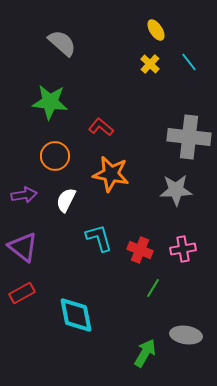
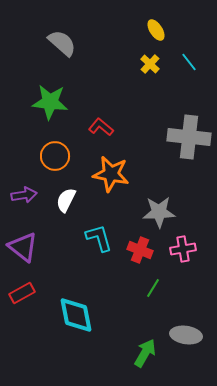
gray star: moved 17 px left, 22 px down
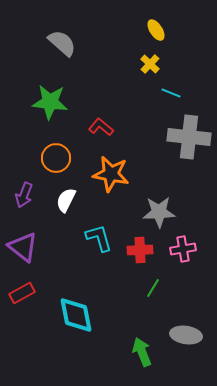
cyan line: moved 18 px left, 31 px down; rotated 30 degrees counterclockwise
orange circle: moved 1 px right, 2 px down
purple arrow: rotated 120 degrees clockwise
red cross: rotated 25 degrees counterclockwise
green arrow: moved 3 px left, 1 px up; rotated 52 degrees counterclockwise
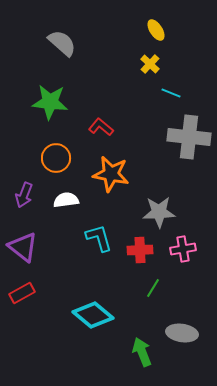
white semicircle: rotated 55 degrees clockwise
cyan diamond: moved 17 px right; rotated 39 degrees counterclockwise
gray ellipse: moved 4 px left, 2 px up
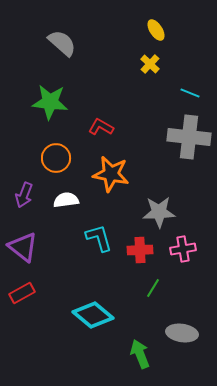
cyan line: moved 19 px right
red L-shape: rotated 10 degrees counterclockwise
green arrow: moved 2 px left, 2 px down
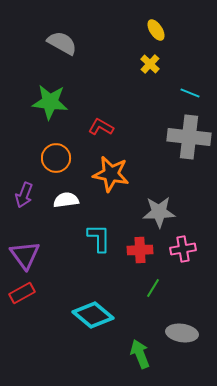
gray semicircle: rotated 12 degrees counterclockwise
cyan L-shape: rotated 16 degrees clockwise
purple triangle: moved 2 px right, 8 px down; rotated 16 degrees clockwise
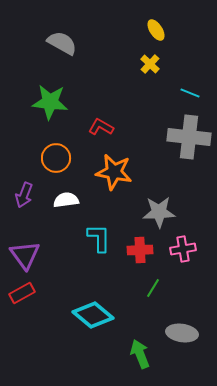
orange star: moved 3 px right, 2 px up
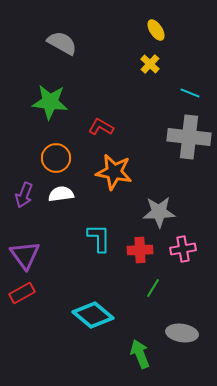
white semicircle: moved 5 px left, 6 px up
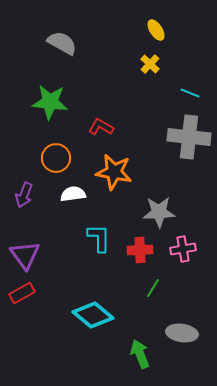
white semicircle: moved 12 px right
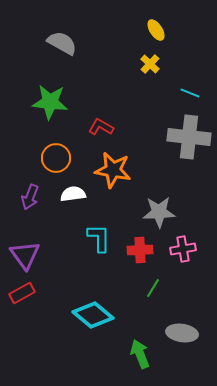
orange star: moved 1 px left, 2 px up
purple arrow: moved 6 px right, 2 px down
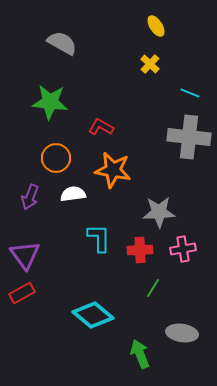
yellow ellipse: moved 4 px up
